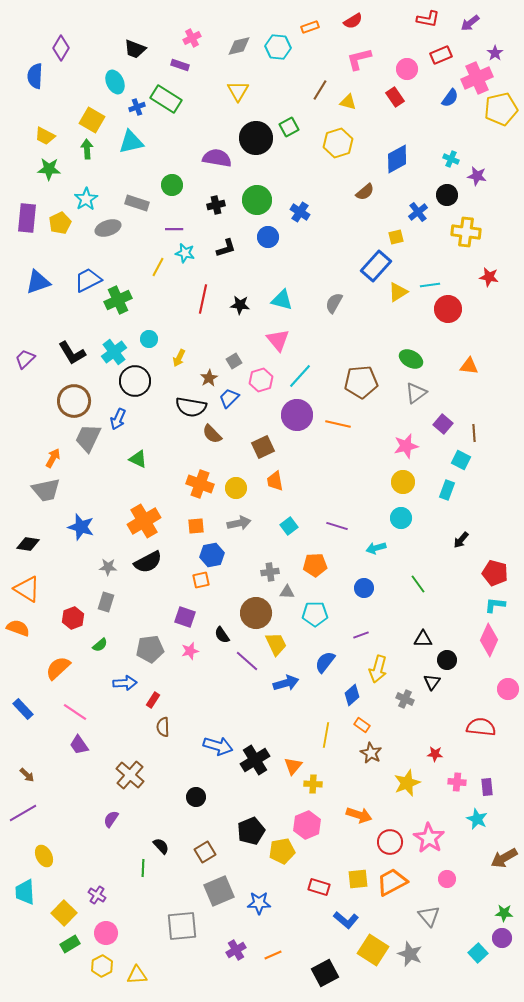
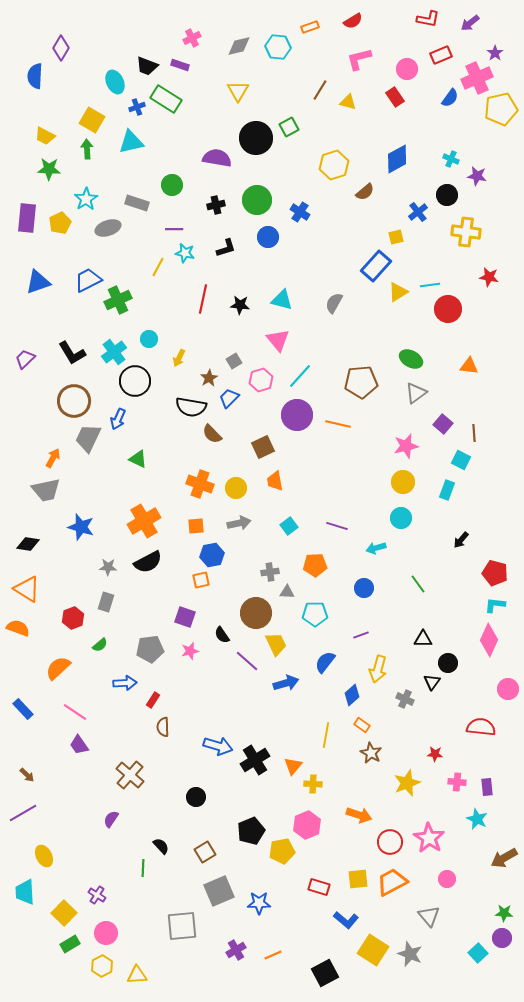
black trapezoid at (135, 49): moved 12 px right, 17 px down
yellow hexagon at (338, 143): moved 4 px left, 22 px down
black circle at (447, 660): moved 1 px right, 3 px down
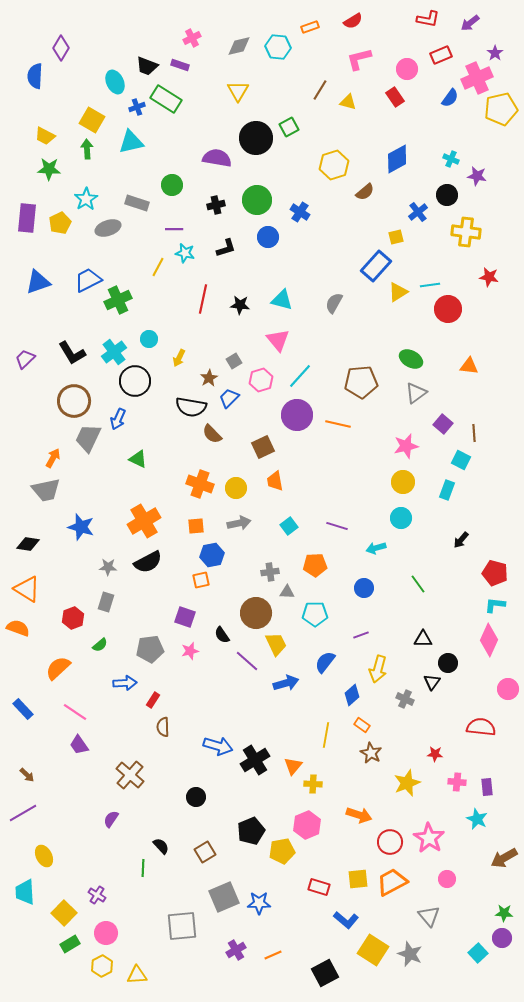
gray square at (219, 891): moved 5 px right, 6 px down
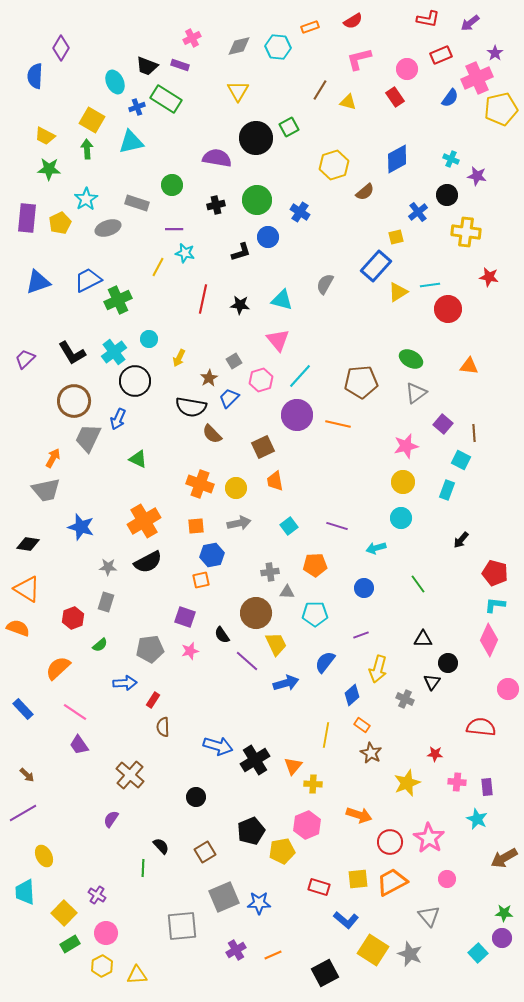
black L-shape at (226, 248): moved 15 px right, 4 px down
gray semicircle at (334, 303): moved 9 px left, 19 px up
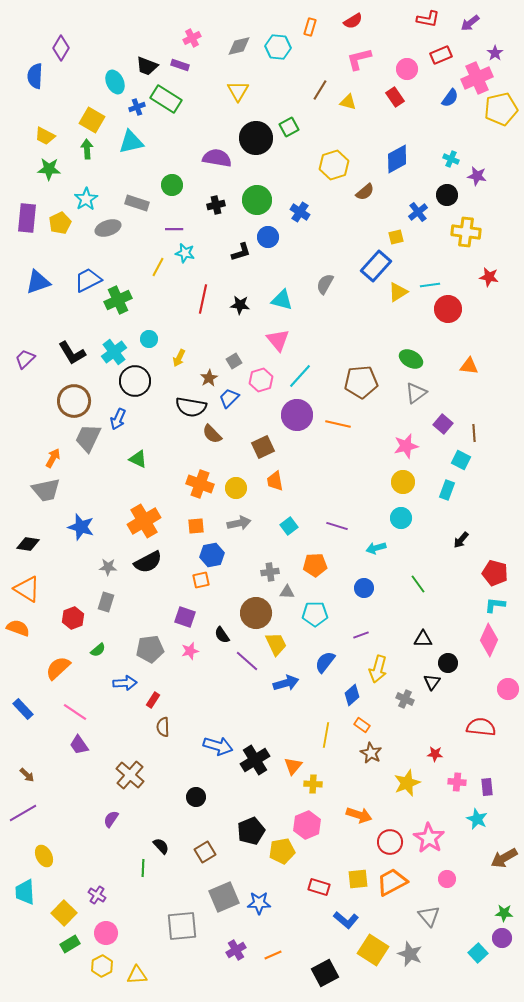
orange rectangle at (310, 27): rotated 54 degrees counterclockwise
green semicircle at (100, 645): moved 2 px left, 5 px down
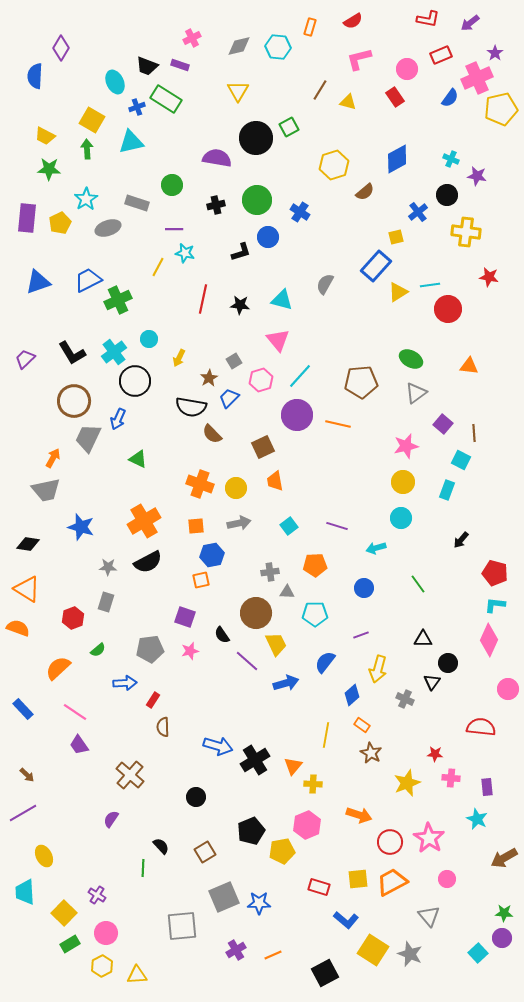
pink cross at (457, 782): moved 6 px left, 4 px up
